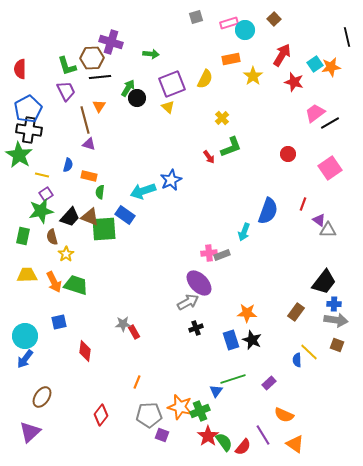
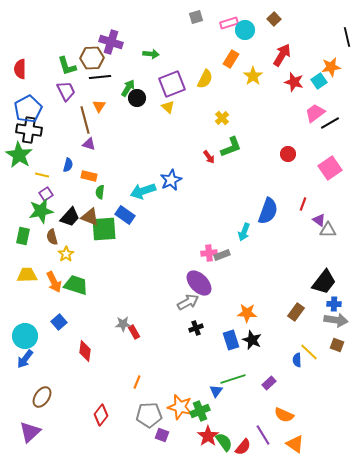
orange rectangle at (231, 59): rotated 48 degrees counterclockwise
cyan square at (315, 64): moved 4 px right, 17 px down
blue square at (59, 322): rotated 28 degrees counterclockwise
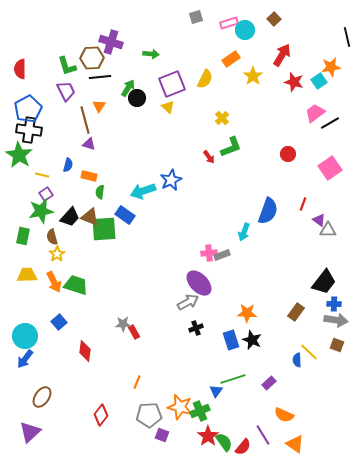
orange rectangle at (231, 59): rotated 24 degrees clockwise
yellow star at (66, 254): moved 9 px left
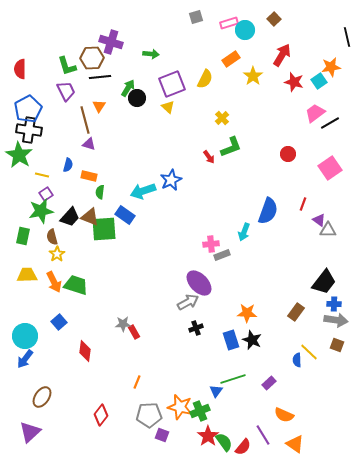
pink cross at (209, 253): moved 2 px right, 9 px up
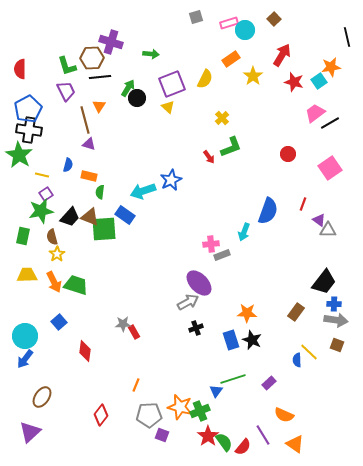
orange line at (137, 382): moved 1 px left, 3 px down
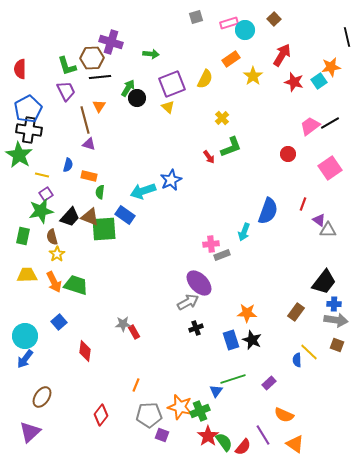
pink trapezoid at (315, 113): moved 5 px left, 13 px down
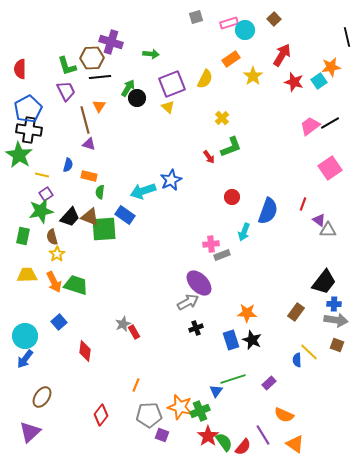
red circle at (288, 154): moved 56 px left, 43 px down
gray star at (123, 324): rotated 21 degrees counterclockwise
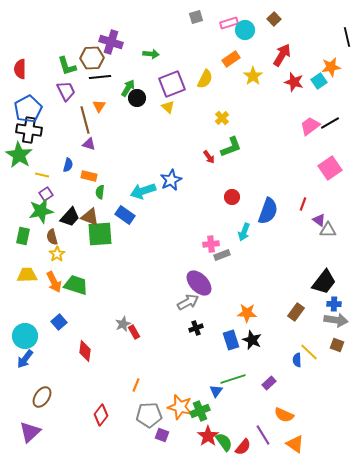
green square at (104, 229): moved 4 px left, 5 px down
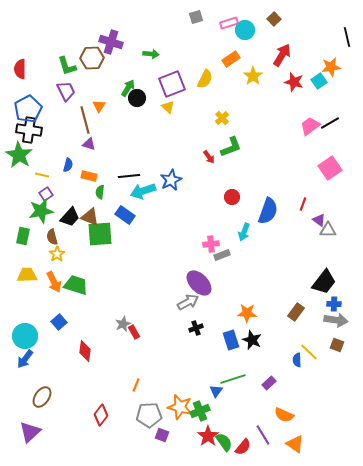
black line at (100, 77): moved 29 px right, 99 px down
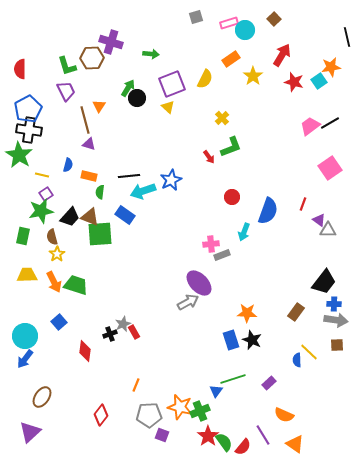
black cross at (196, 328): moved 86 px left, 6 px down
brown square at (337, 345): rotated 24 degrees counterclockwise
